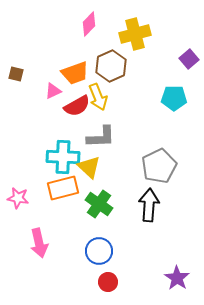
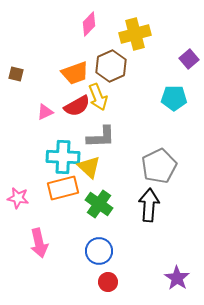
pink triangle: moved 8 px left, 21 px down
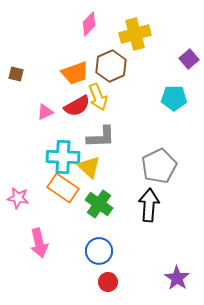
orange rectangle: rotated 48 degrees clockwise
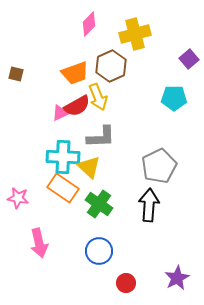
pink triangle: moved 15 px right, 1 px down
purple star: rotated 10 degrees clockwise
red circle: moved 18 px right, 1 px down
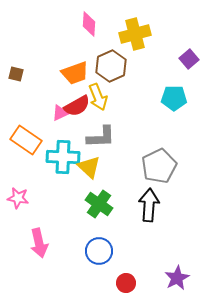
pink diamond: rotated 40 degrees counterclockwise
orange rectangle: moved 37 px left, 48 px up
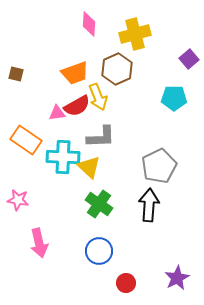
brown hexagon: moved 6 px right, 3 px down
pink triangle: moved 3 px left; rotated 18 degrees clockwise
pink star: moved 2 px down
